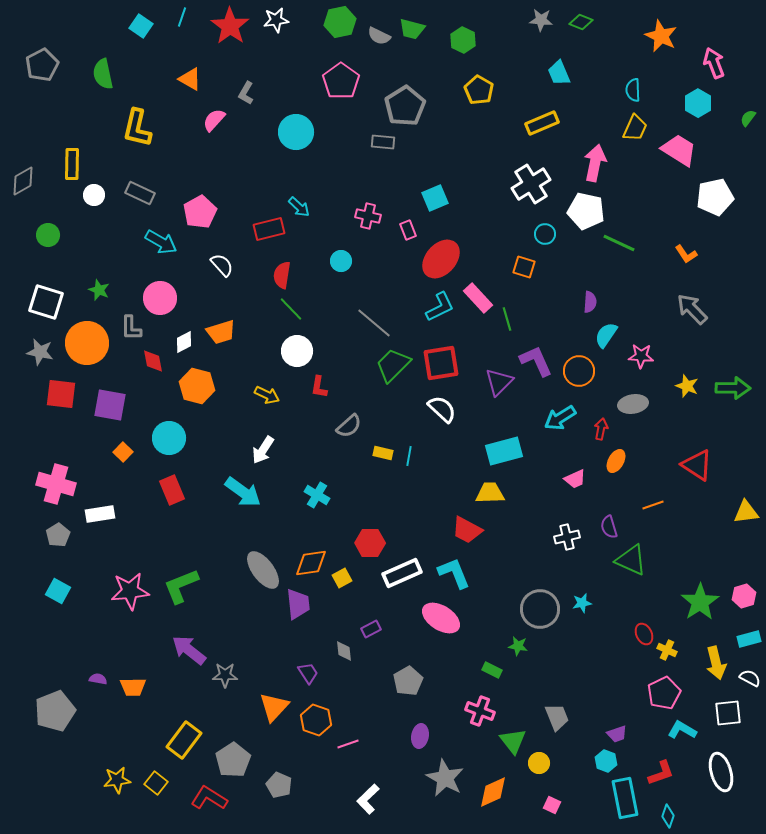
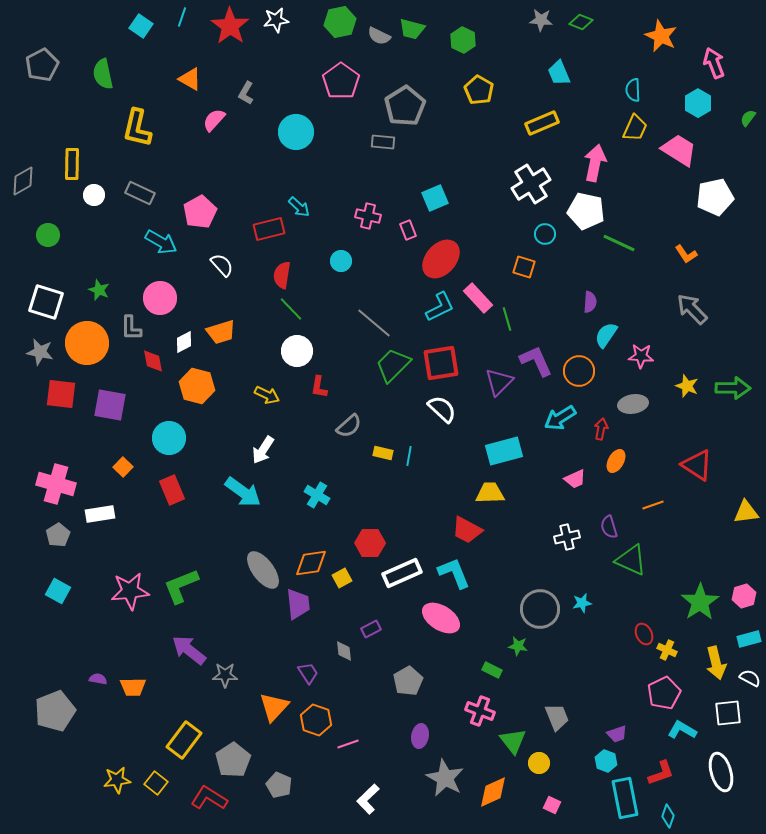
orange square at (123, 452): moved 15 px down
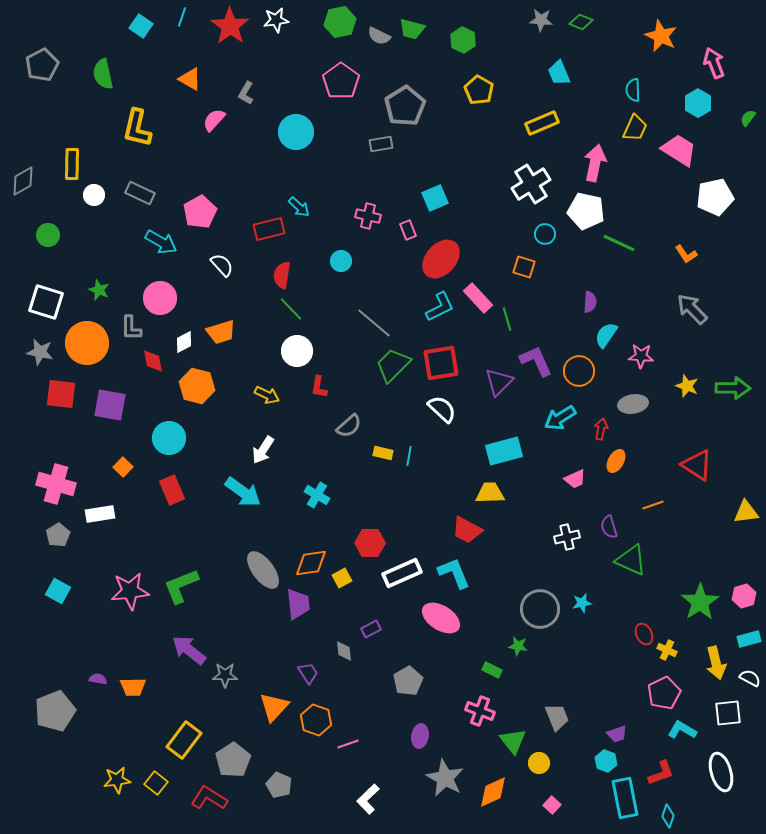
gray rectangle at (383, 142): moved 2 px left, 2 px down; rotated 15 degrees counterclockwise
pink square at (552, 805): rotated 18 degrees clockwise
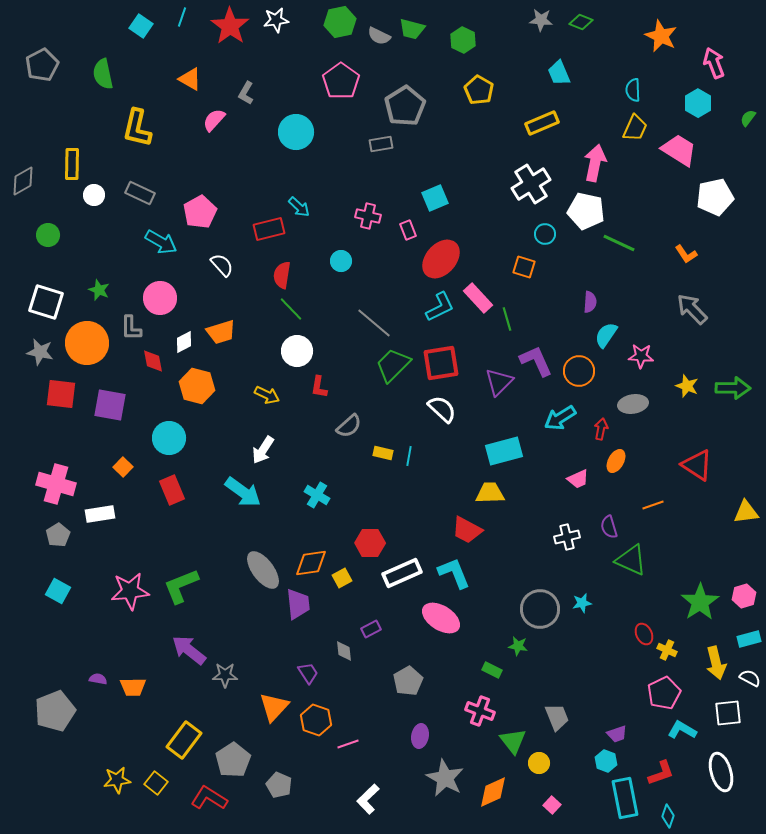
pink trapezoid at (575, 479): moved 3 px right
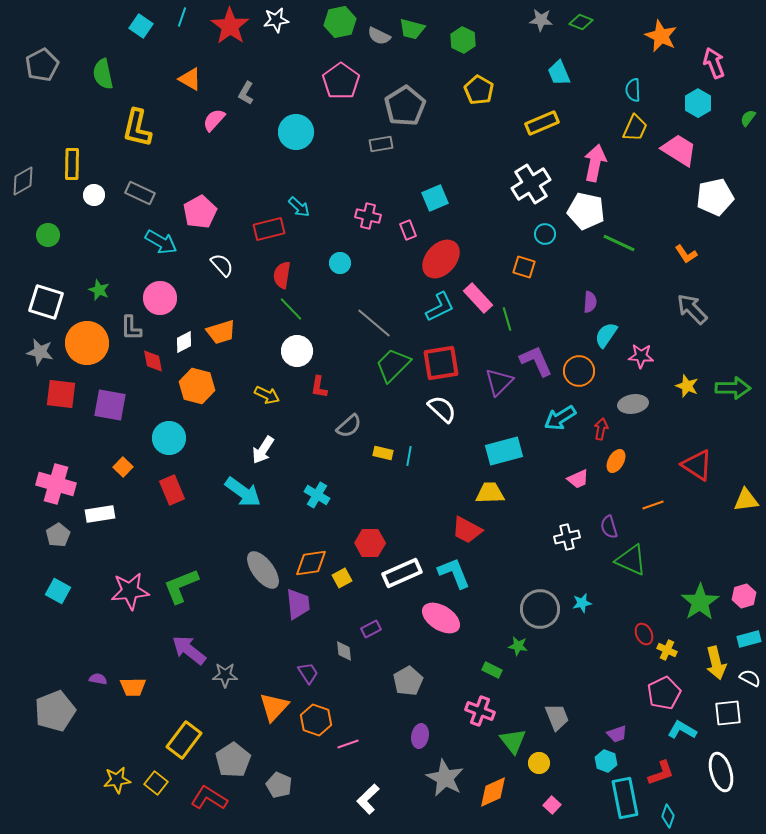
cyan circle at (341, 261): moved 1 px left, 2 px down
yellow triangle at (746, 512): moved 12 px up
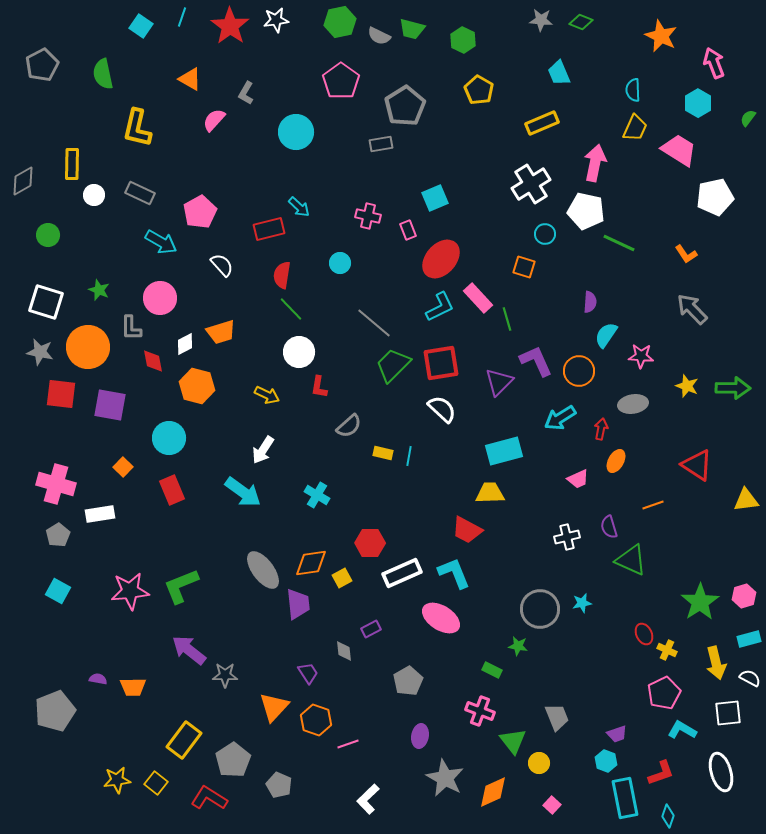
white diamond at (184, 342): moved 1 px right, 2 px down
orange circle at (87, 343): moved 1 px right, 4 px down
white circle at (297, 351): moved 2 px right, 1 px down
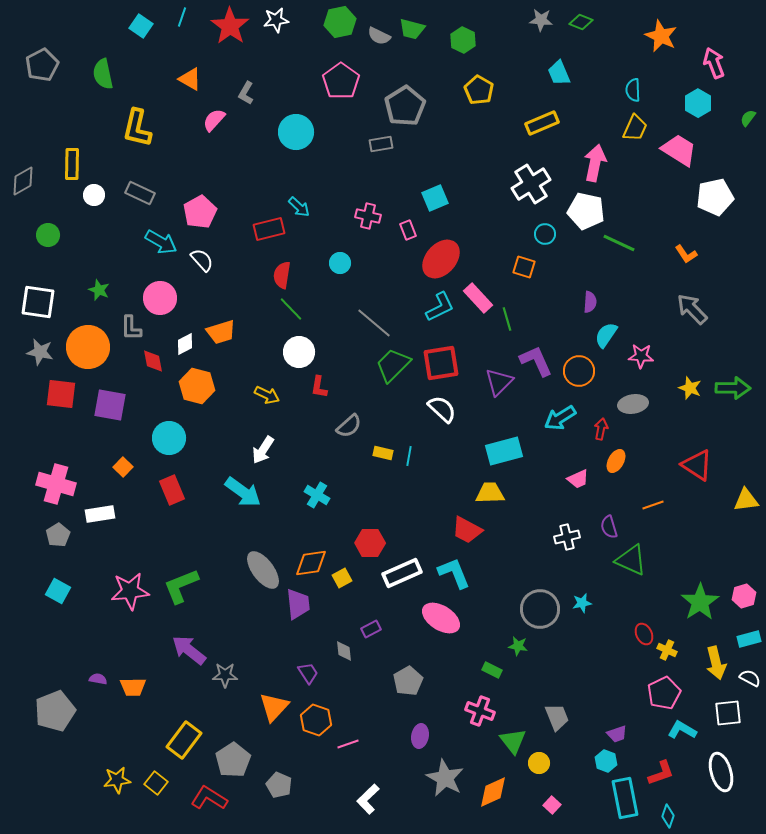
white semicircle at (222, 265): moved 20 px left, 5 px up
white square at (46, 302): moved 8 px left; rotated 9 degrees counterclockwise
yellow star at (687, 386): moved 3 px right, 2 px down
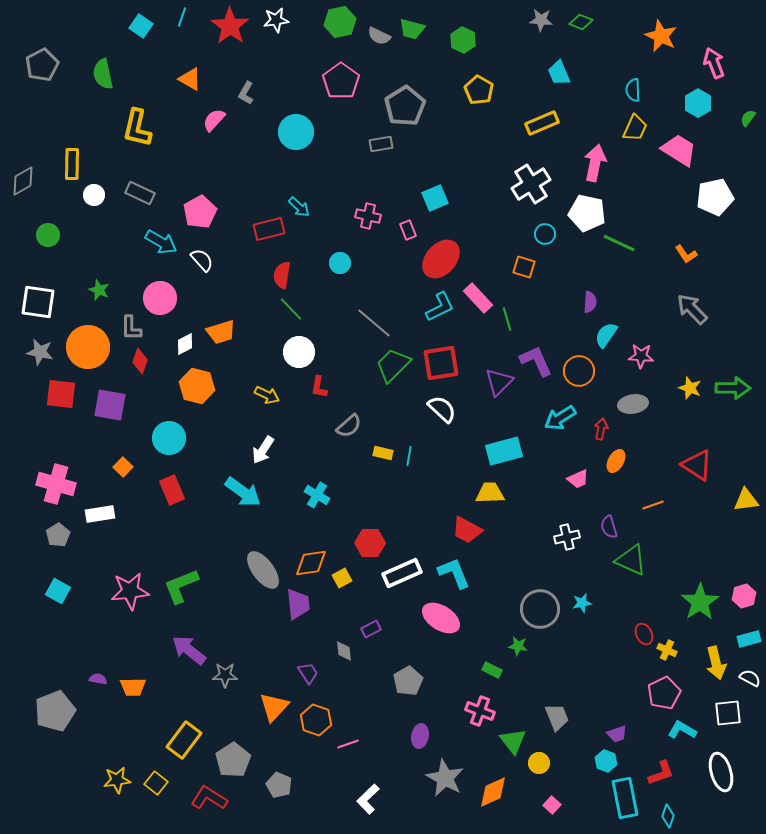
white pentagon at (586, 211): moved 1 px right, 2 px down
red diamond at (153, 361): moved 13 px left; rotated 30 degrees clockwise
